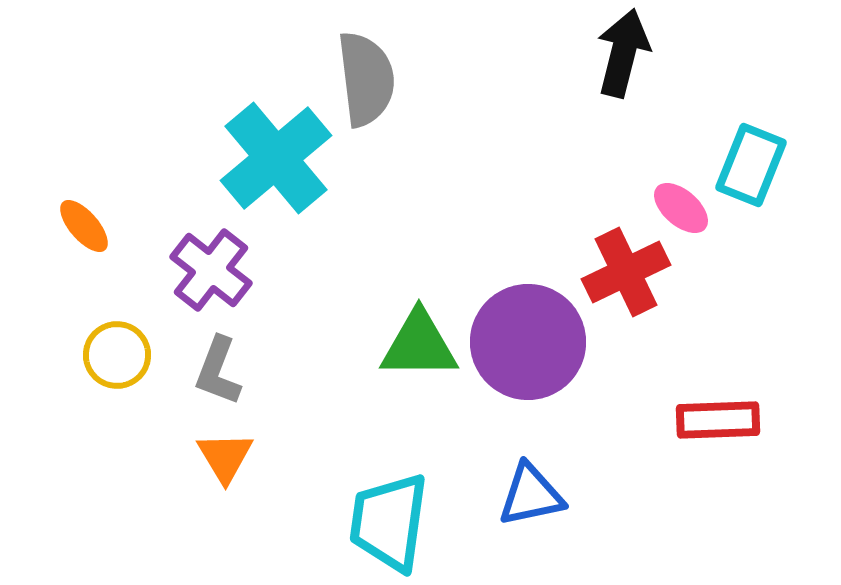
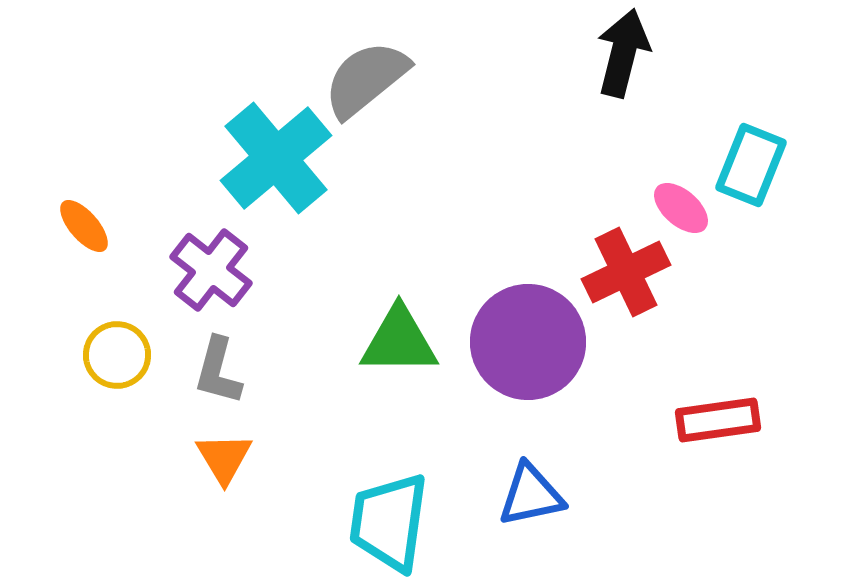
gray semicircle: rotated 122 degrees counterclockwise
green triangle: moved 20 px left, 4 px up
gray L-shape: rotated 6 degrees counterclockwise
red rectangle: rotated 6 degrees counterclockwise
orange triangle: moved 1 px left, 1 px down
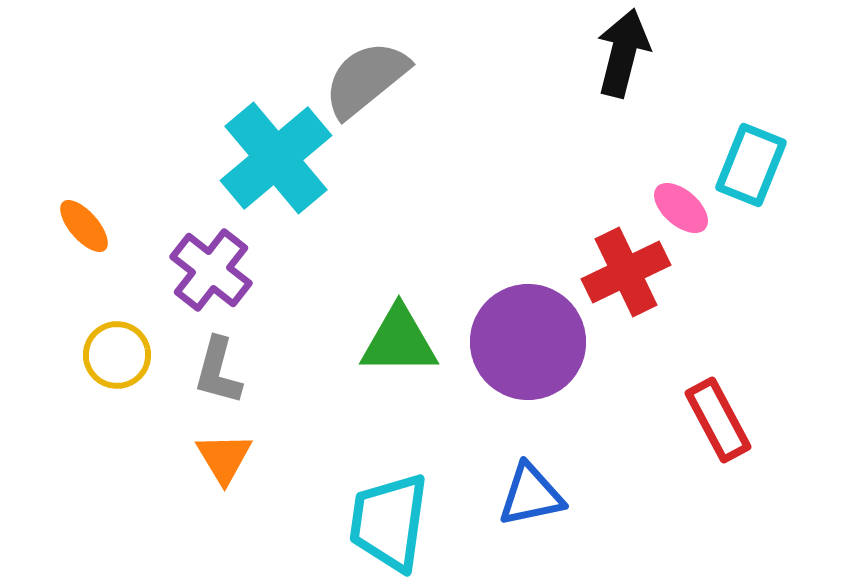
red rectangle: rotated 70 degrees clockwise
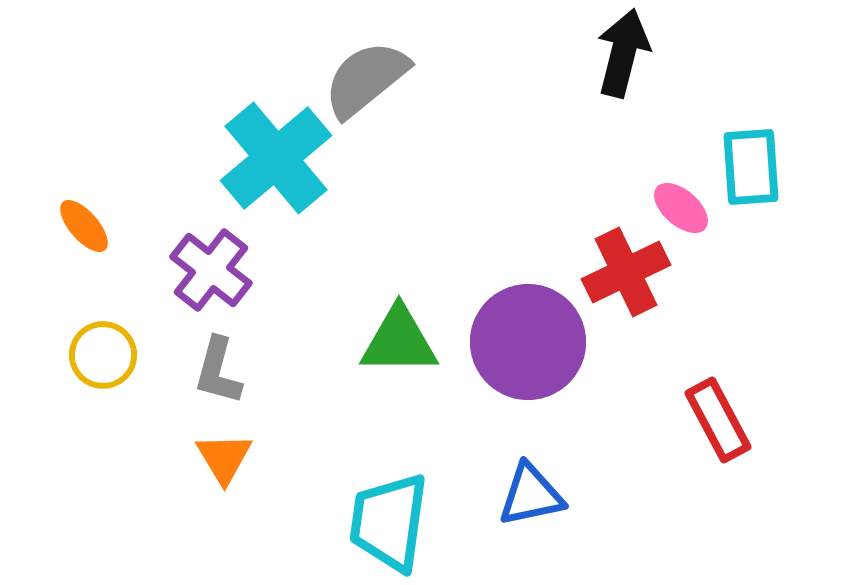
cyan rectangle: moved 2 px down; rotated 26 degrees counterclockwise
yellow circle: moved 14 px left
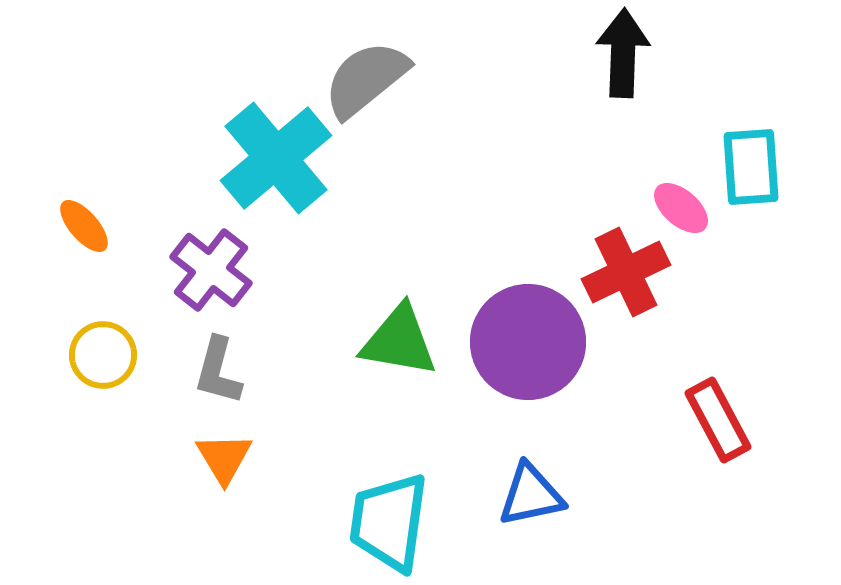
black arrow: rotated 12 degrees counterclockwise
green triangle: rotated 10 degrees clockwise
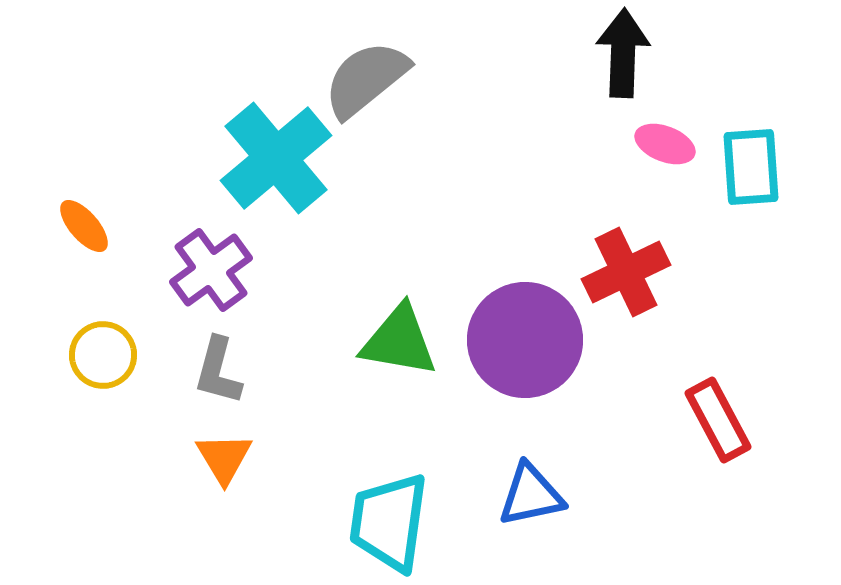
pink ellipse: moved 16 px left, 64 px up; rotated 20 degrees counterclockwise
purple cross: rotated 16 degrees clockwise
purple circle: moved 3 px left, 2 px up
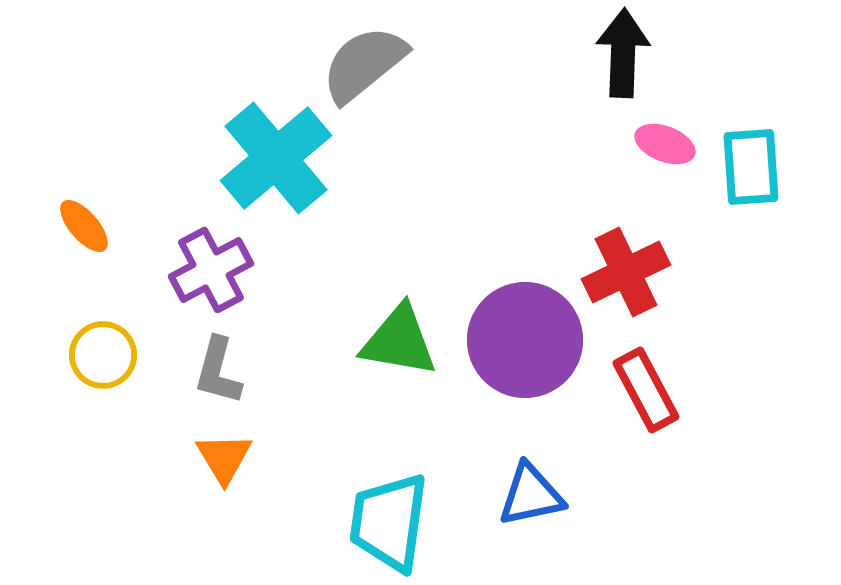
gray semicircle: moved 2 px left, 15 px up
purple cross: rotated 8 degrees clockwise
red rectangle: moved 72 px left, 30 px up
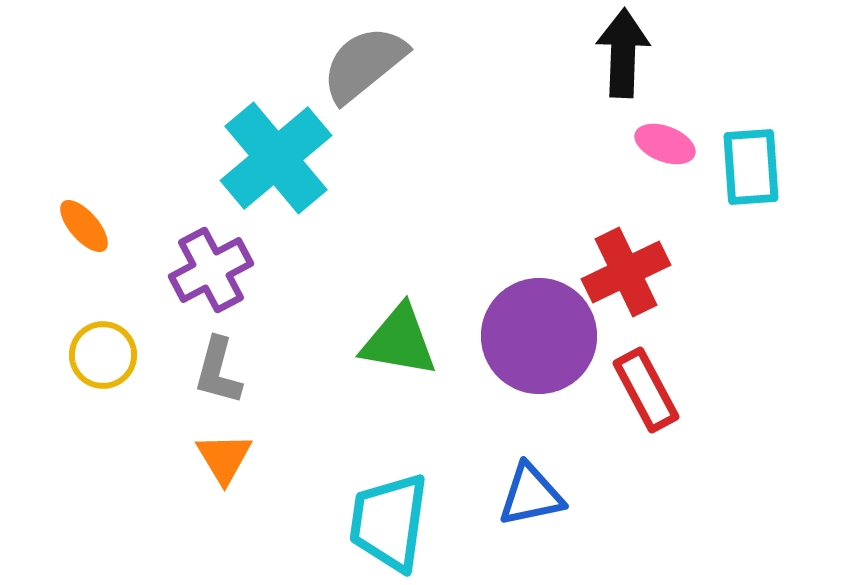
purple circle: moved 14 px right, 4 px up
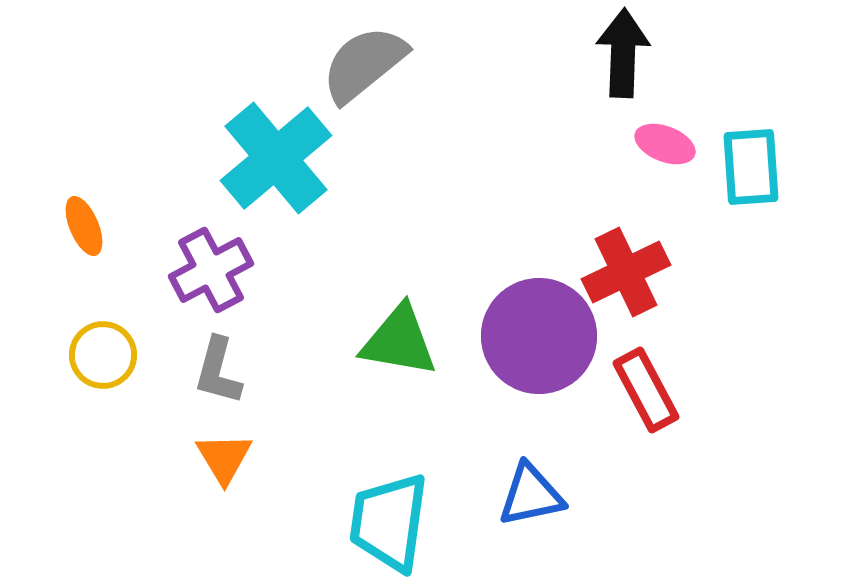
orange ellipse: rotated 18 degrees clockwise
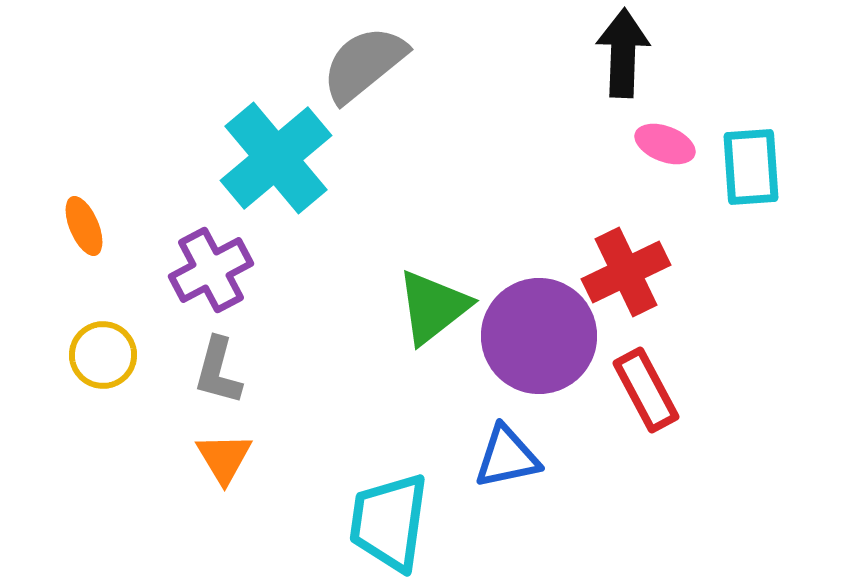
green triangle: moved 34 px right, 34 px up; rotated 48 degrees counterclockwise
blue triangle: moved 24 px left, 38 px up
